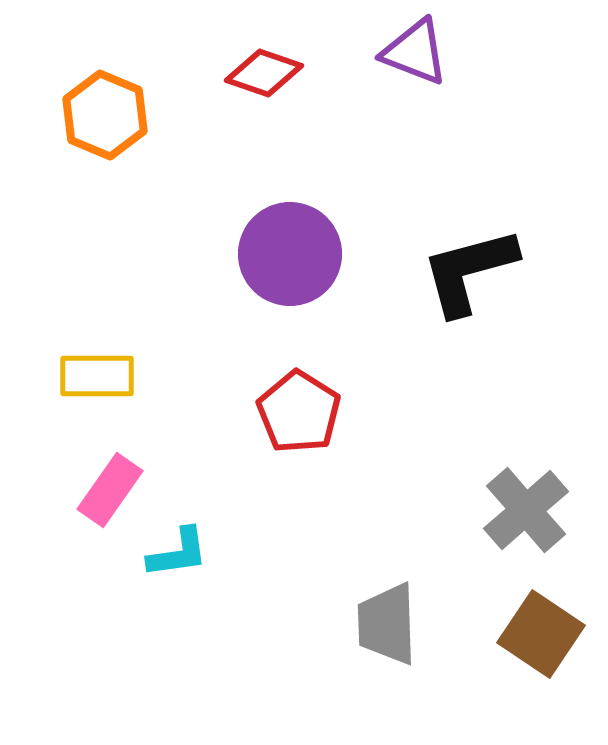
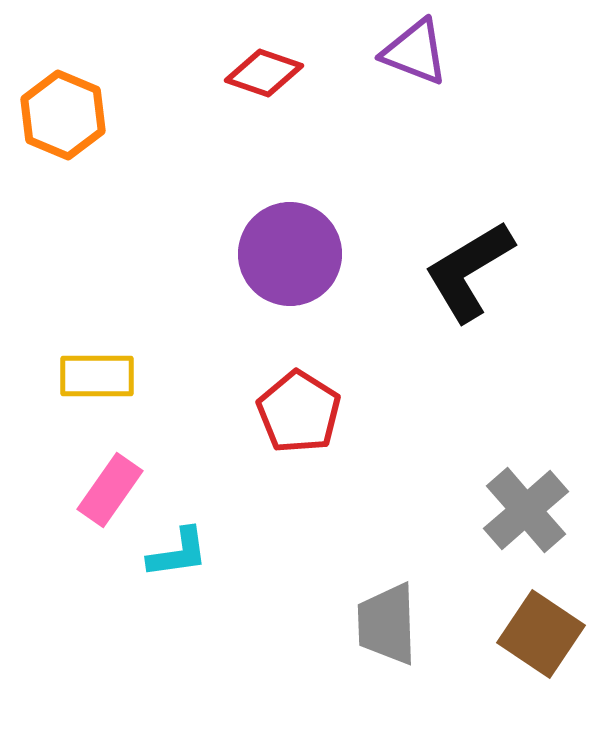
orange hexagon: moved 42 px left
black L-shape: rotated 16 degrees counterclockwise
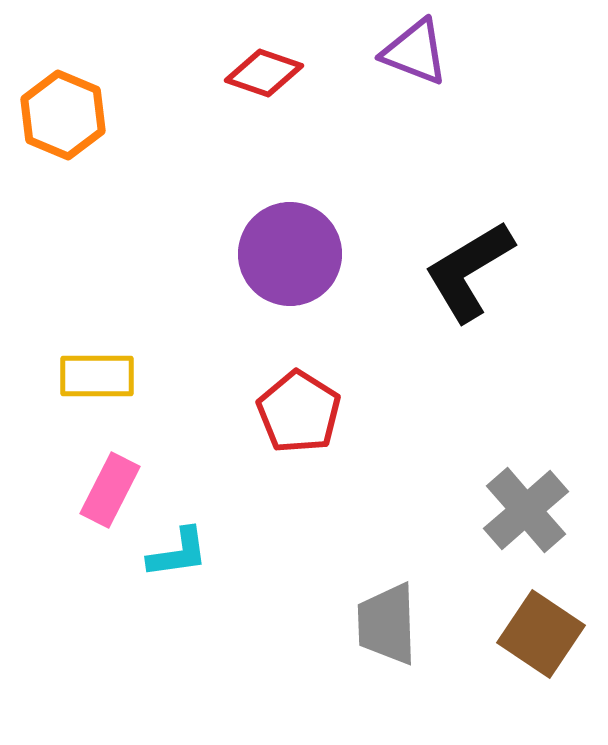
pink rectangle: rotated 8 degrees counterclockwise
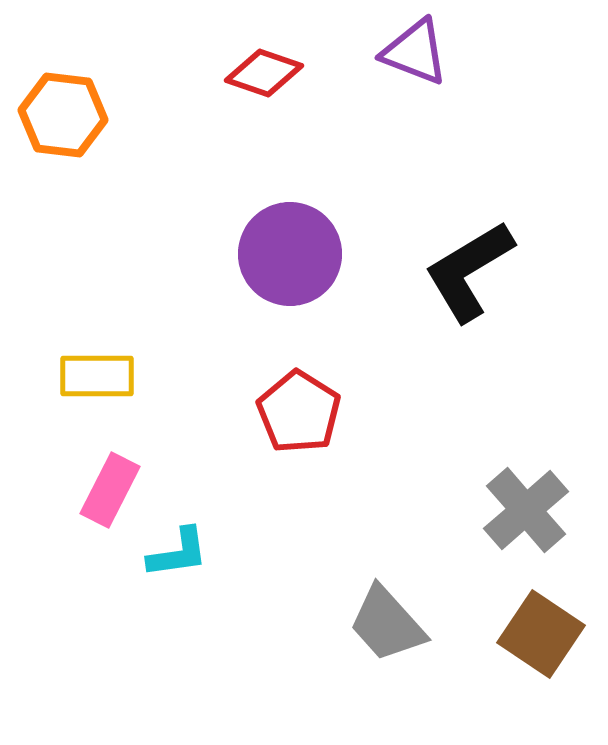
orange hexagon: rotated 16 degrees counterclockwise
gray trapezoid: rotated 40 degrees counterclockwise
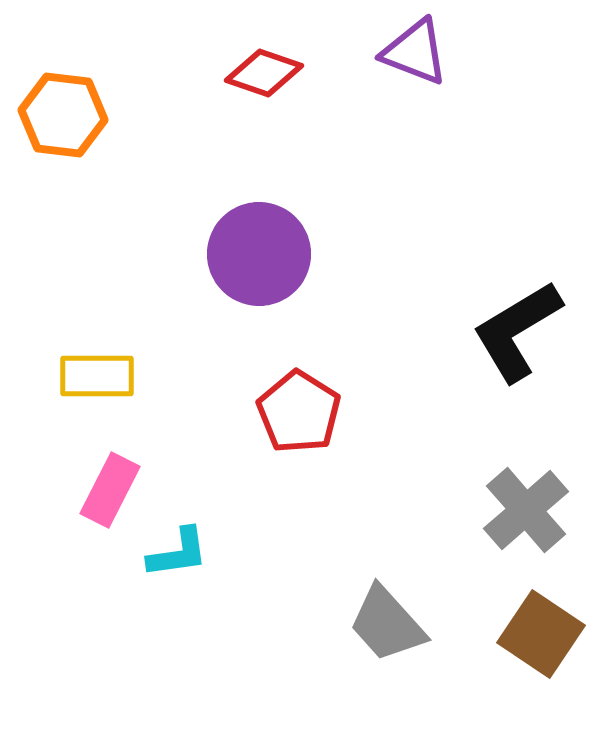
purple circle: moved 31 px left
black L-shape: moved 48 px right, 60 px down
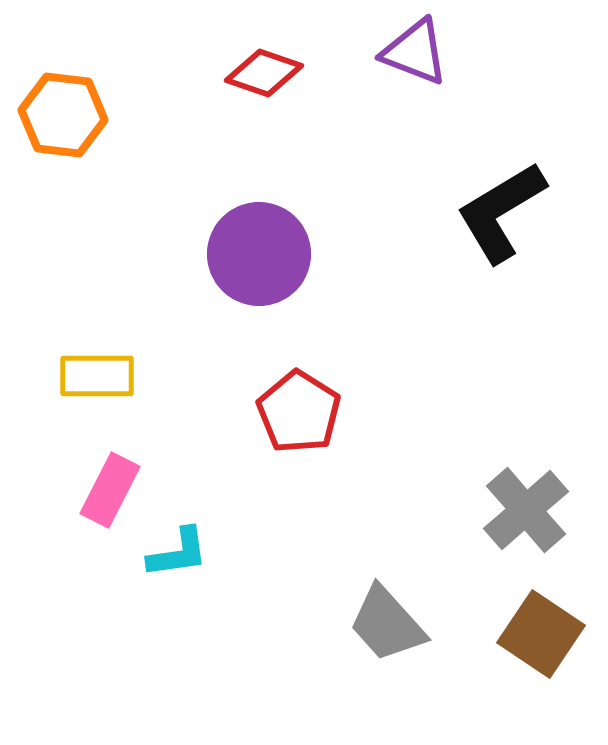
black L-shape: moved 16 px left, 119 px up
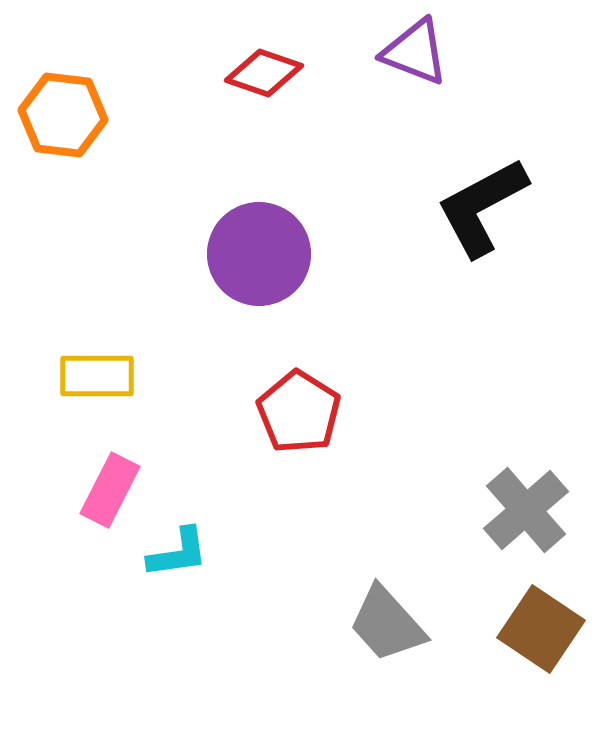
black L-shape: moved 19 px left, 5 px up; rotated 3 degrees clockwise
brown square: moved 5 px up
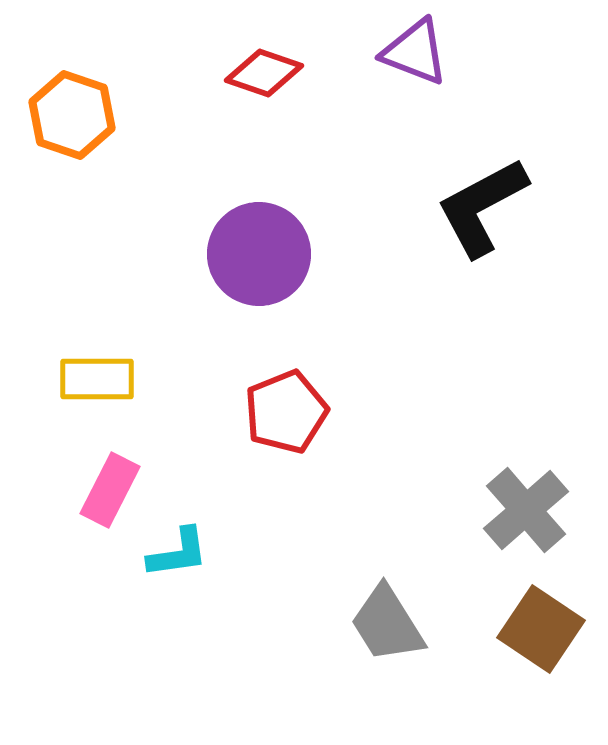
orange hexagon: moved 9 px right; rotated 12 degrees clockwise
yellow rectangle: moved 3 px down
red pentagon: moved 13 px left; rotated 18 degrees clockwise
gray trapezoid: rotated 10 degrees clockwise
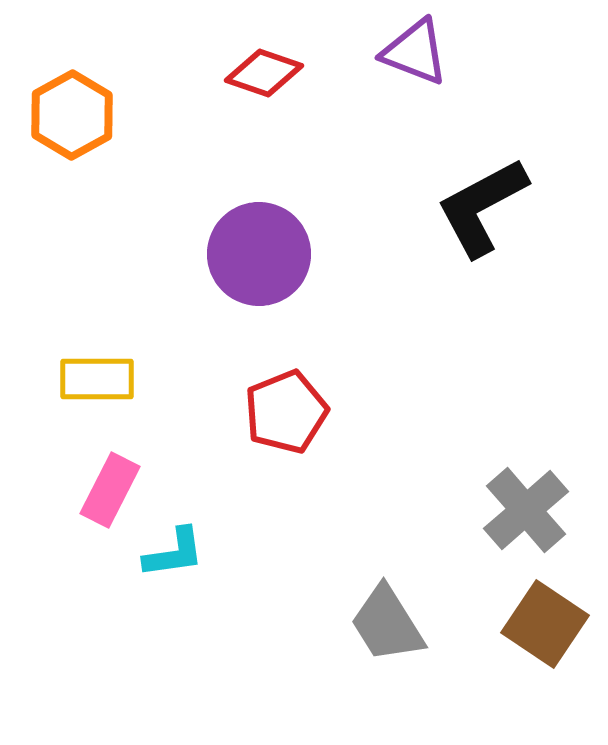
orange hexagon: rotated 12 degrees clockwise
cyan L-shape: moved 4 px left
brown square: moved 4 px right, 5 px up
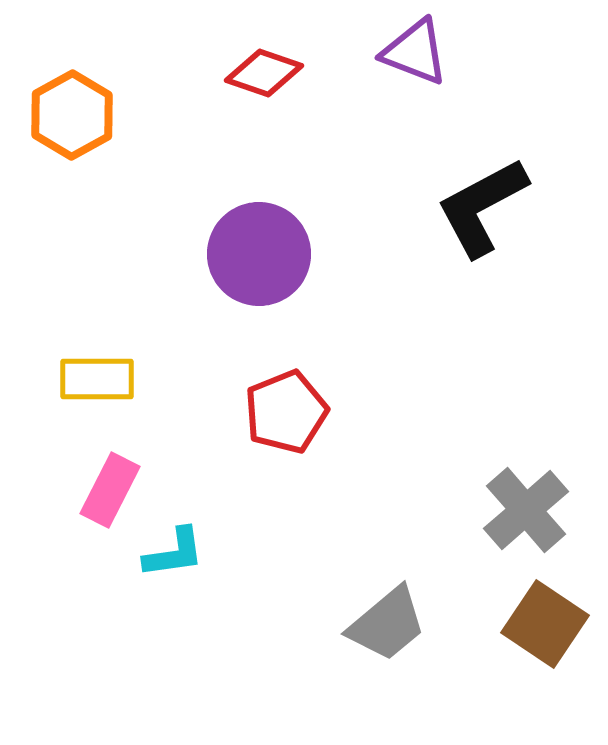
gray trapezoid: rotated 98 degrees counterclockwise
